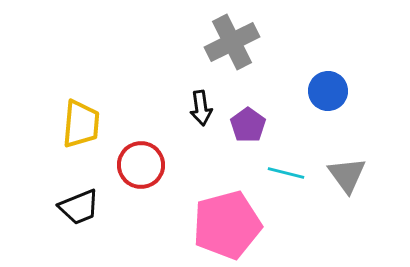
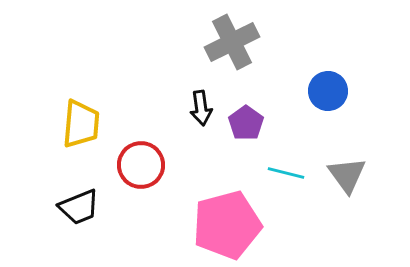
purple pentagon: moved 2 px left, 2 px up
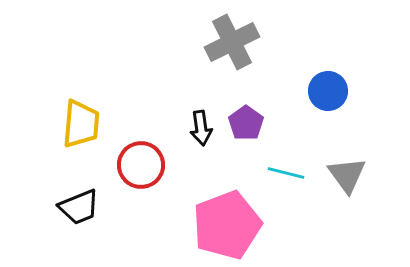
black arrow: moved 20 px down
pink pentagon: rotated 6 degrees counterclockwise
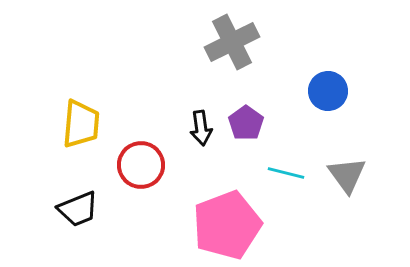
black trapezoid: moved 1 px left, 2 px down
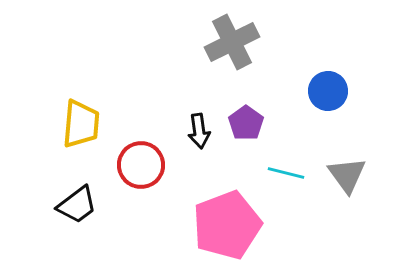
black arrow: moved 2 px left, 3 px down
black trapezoid: moved 1 px left, 4 px up; rotated 15 degrees counterclockwise
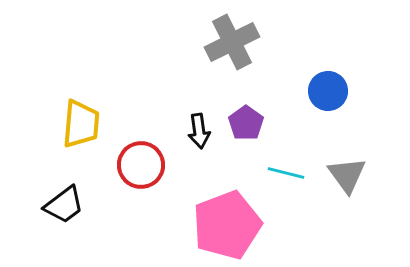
black trapezoid: moved 13 px left
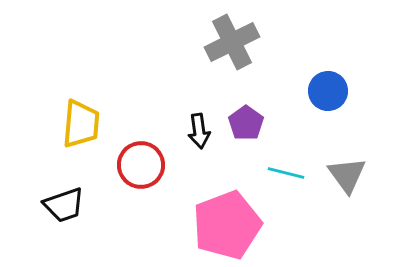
black trapezoid: rotated 18 degrees clockwise
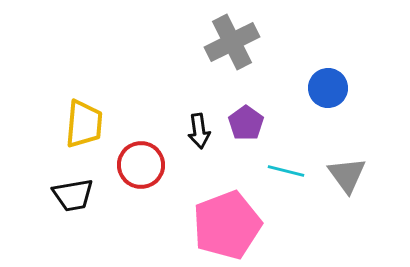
blue circle: moved 3 px up
yellow trapezoid: moved 3 px right
cyan line: moved 2 px up
black trapezoid: moved 9 px right, 10 px up; rotated 9 degrees clockwise
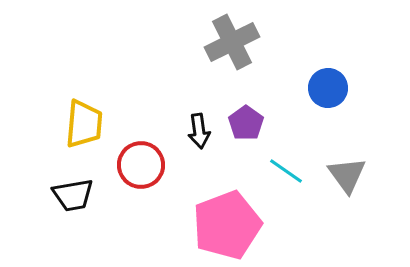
cyan line: rotated 21 degrees clockwise
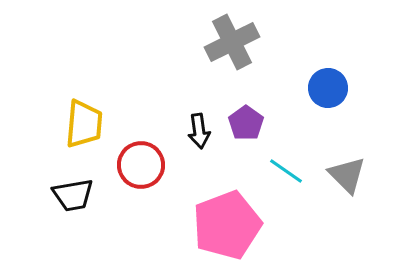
gray triangle: rotated 9 degrees counterclockwise
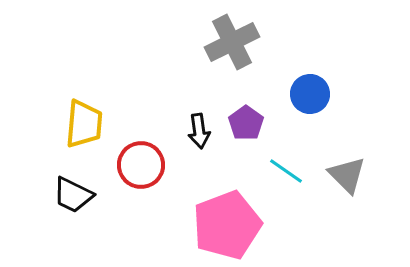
blue circle: moved 18 px left, 6 px down
black trapezoid: rotated 36 degrees clockwise
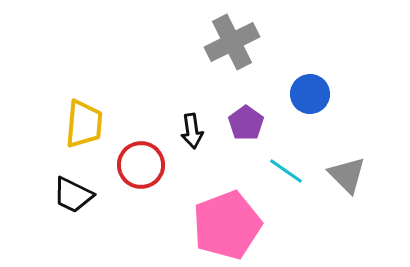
black arrow: moved 7 px left
